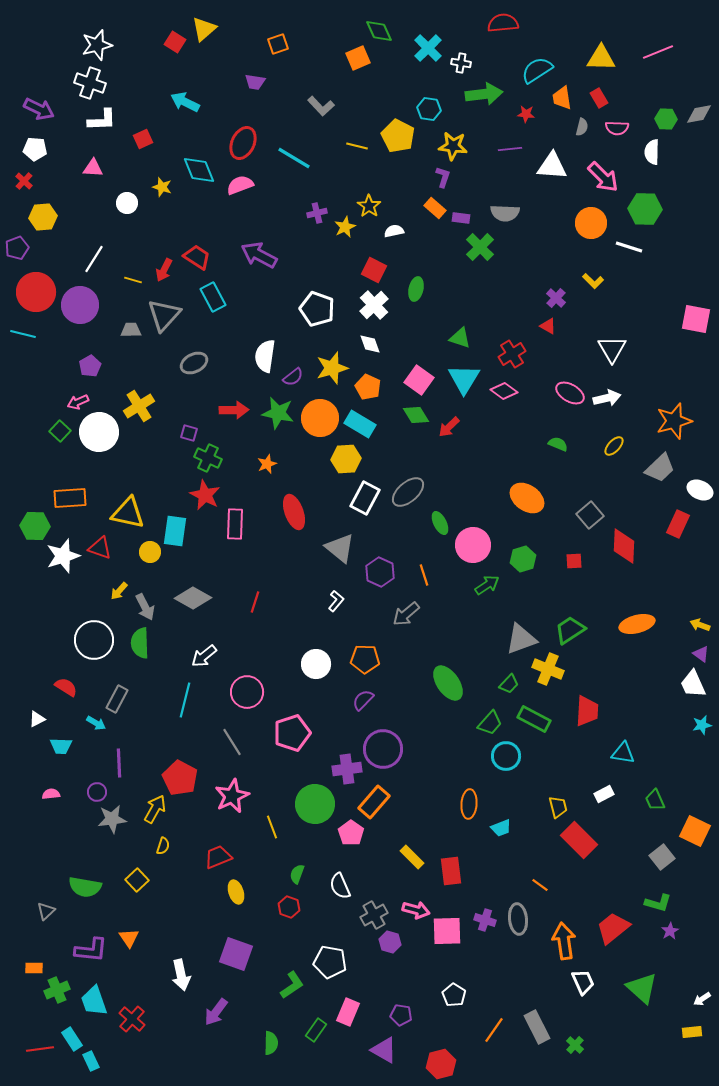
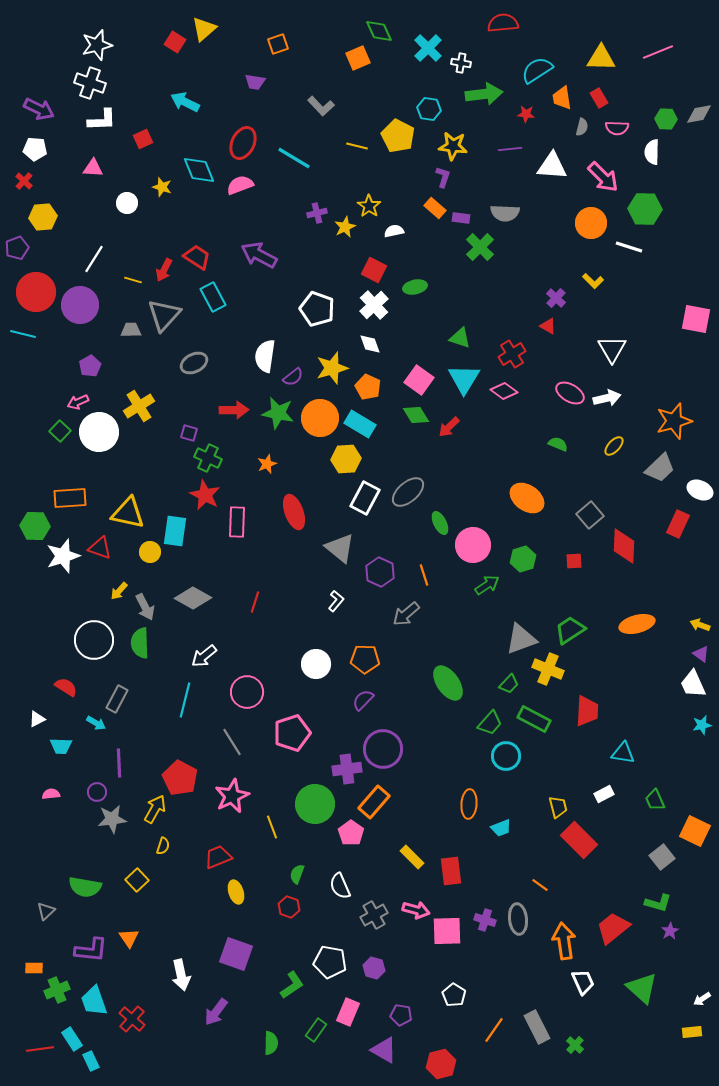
green ellipse at (416, 289): moved 1 px left, 2 px up; rotated 65 degrees clockwise
pink rectangle at (235, 524): moved 2 px right, 2 px up
purple hexagon at (390, 942): moved 16 px left, 26 px down
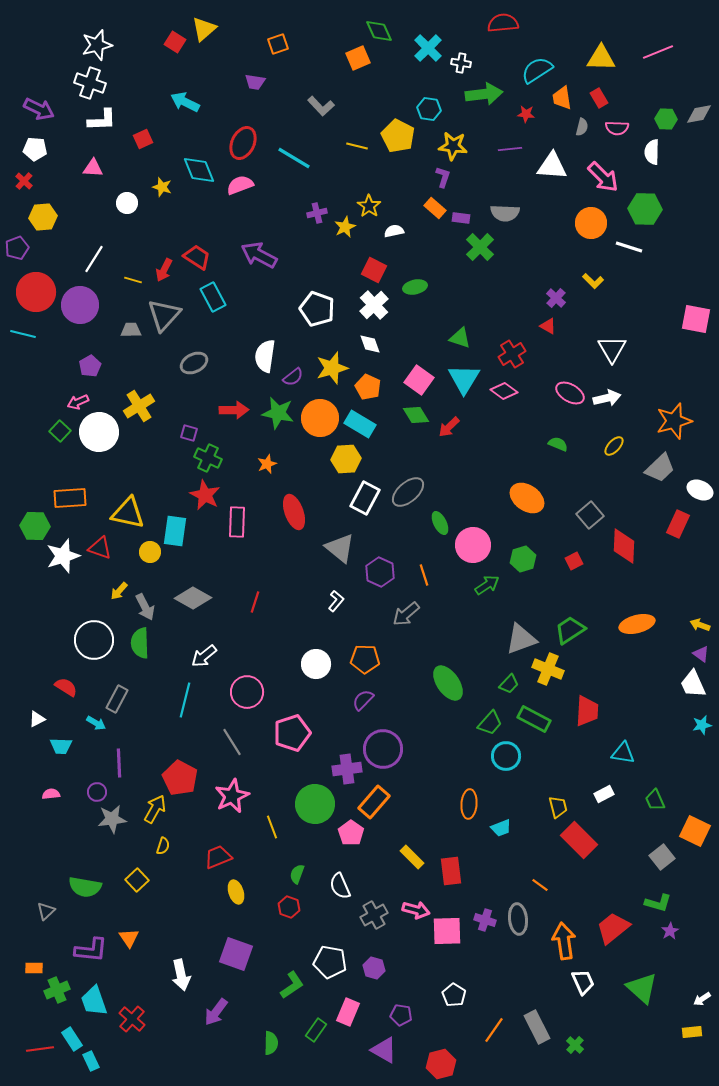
red square at (574, 561): rotated 24 degrees counterclockwise
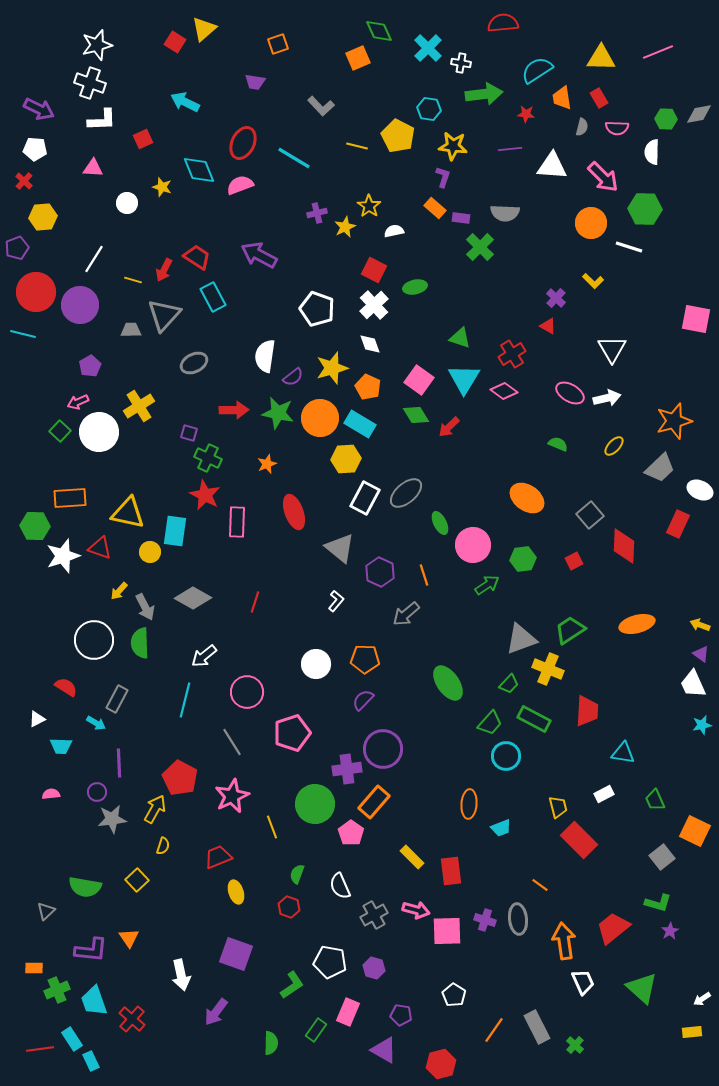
gray ellipse at (408, 492): moved 2 px left, 1 px down
green hexagon at (523, 559): rotated 10 degrees clockwise
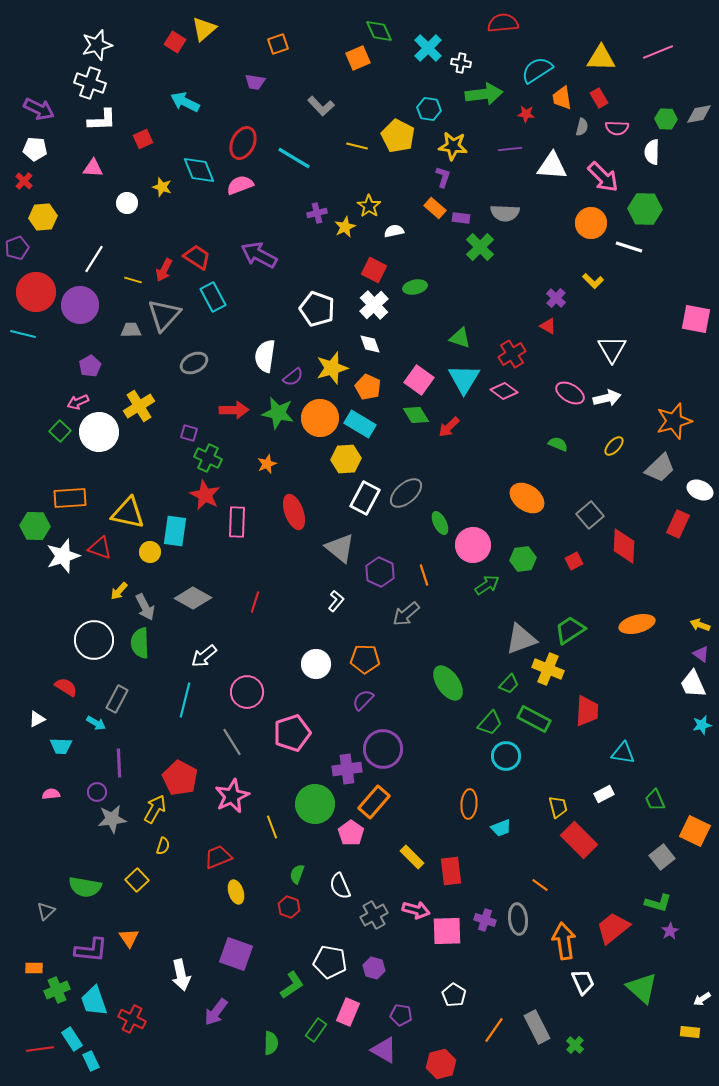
red cross at (132, 1019): rotated 16 degrees counterclockwise
yellow rectangle at (692, 1032): moved 2 px left; rotated 12 degrees clockwise
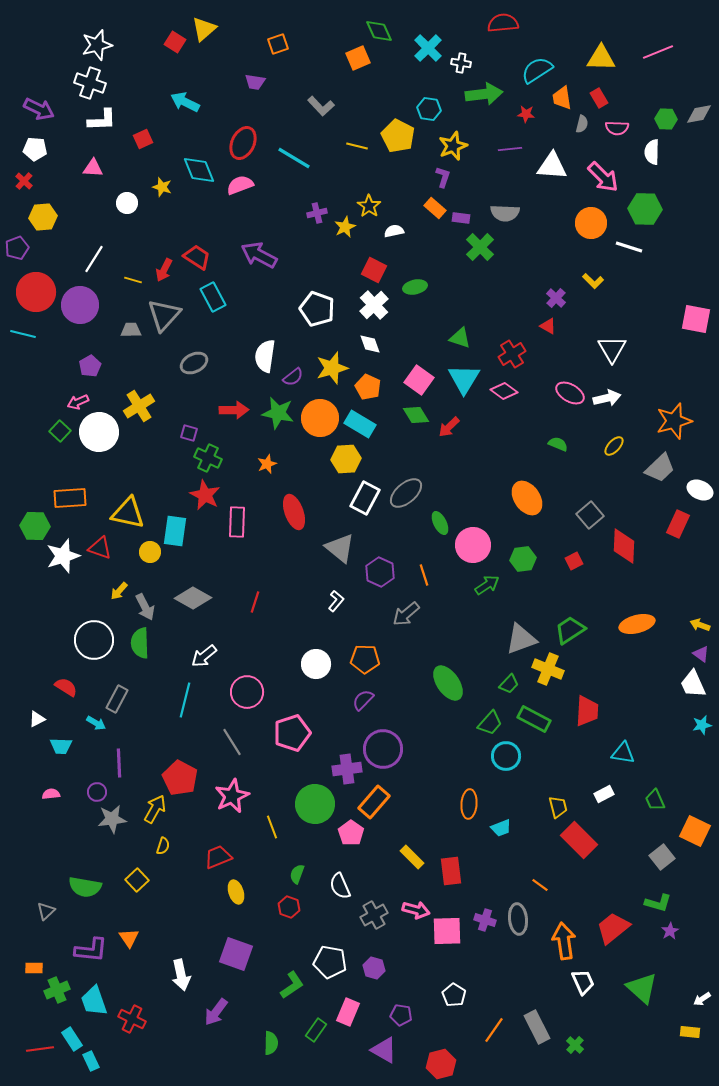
gray semicircle at (582, 127): moved 3 px up
yellow star at (453, 146): rotated 28 degrees counterclockwise
orange ellipse at (527, 498): rotated 20 degrees clockwise
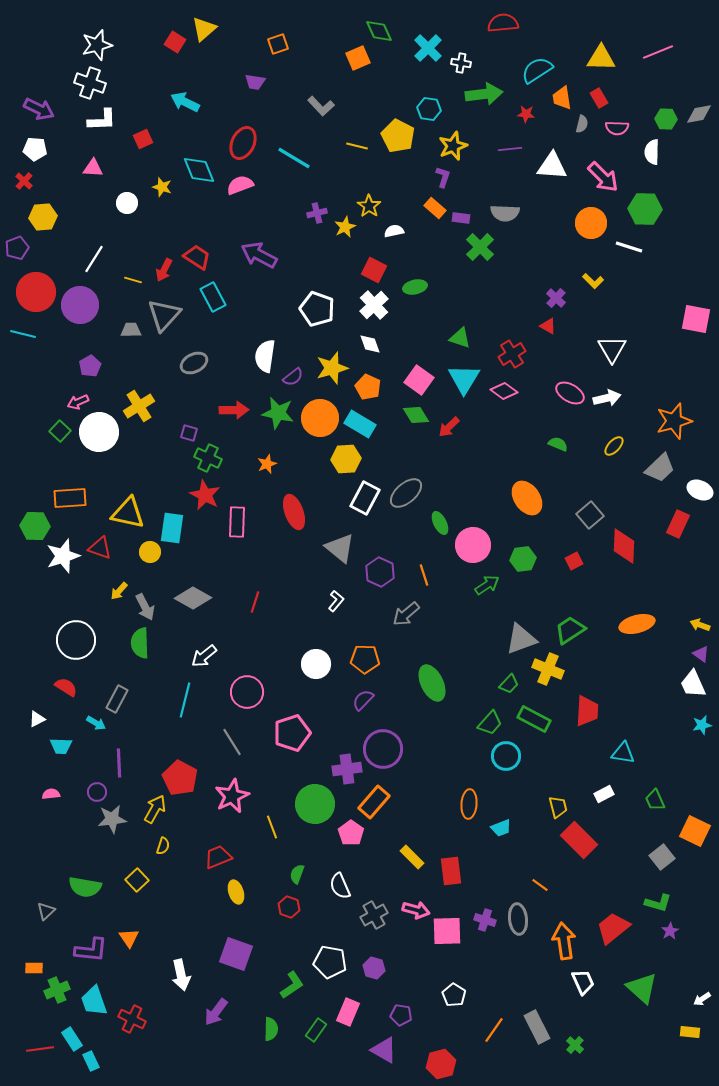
cyan rectangle at (175, 531): moved 3 px left, 3 px up
white circle at (94, 640): moved 18 px left
green ellipse at (448, 683): moved 16 px left; rotated 9 degrees clockwise
green semicircle at (271, 1043): moved 14 px up
